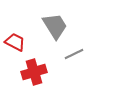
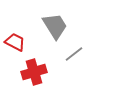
gray line: rotated 12 degrees counterclockwise
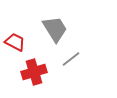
gray trapezoid: moved 3 px down
gray line: moved 3 px left, 5 px down
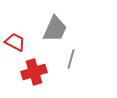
gray trapezoid: rotated 56 degrees clockwise
gray line: rotated 36 degrees counterclockwise
